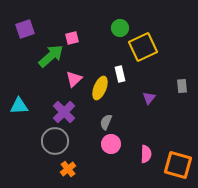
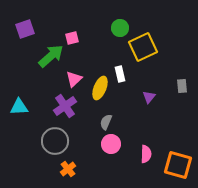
purple triangle: moved 1 px up
cyan triangle: moved 1 px down
purple cross: moved 1 px right, 6 px up; rotated 10 degrees clockwise
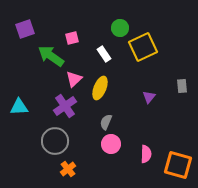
green arrow: rotated 104 degrees counterclockwise
white rectangle: moved 16 px left, 20 px up; rotated 21 degrees counterclockwise
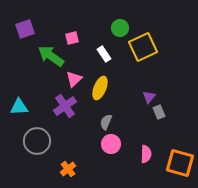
gray rectangle: moved 23 px left, 26 px down; rotated 16 degrees counterclockwise
gray circle: moved 18 px left
orange square: moved 2 px right, 2 px up
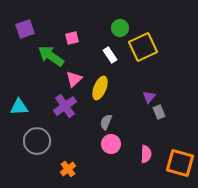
white rectangle: moved 6 px right, 1 px down
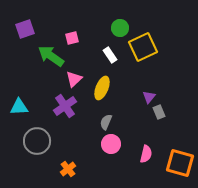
yellow ellipse: moved 2 px right
pink semicircle: rotated 12 degrees clockwise
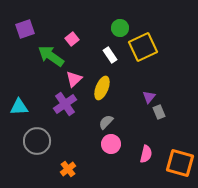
pink square: moved 1 px down; rotated 24 degrees counterclockwise
purple cross: moved 2 px up
gray semicircle: rotated 21 degrees clockwise
